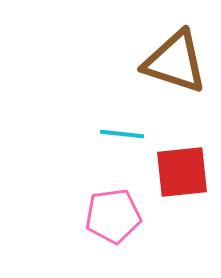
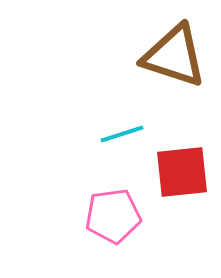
brown triangle: moved 1 px left, 6 px up
cyan line: rotated 24 degrees counterclockwise
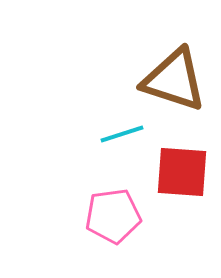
brown triangle: moved 24 px down
red square: rotated 10 degrees clockwise
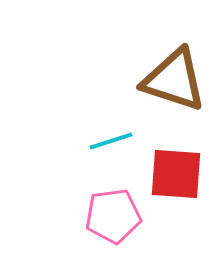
cyan line: moved 11 px left, 7 px down
red square: moved 6 px left, 2 px down
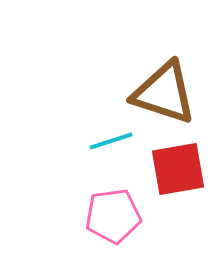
brown triangle: moved 10 px left, 13 px down
red square: moved 2 px right, 5 px up; rotated 14 degrees counterclockwise
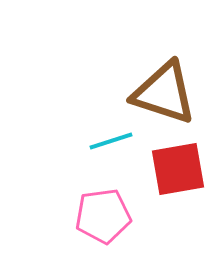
pink pentagon: moved 10 px left
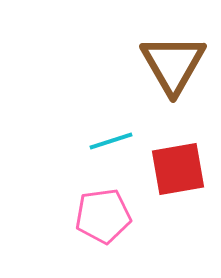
brown triangle: moved 9 px right, 29 px up; rotated 42 degrees clockwise
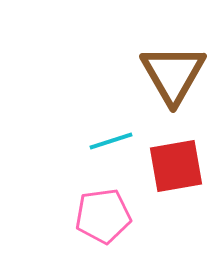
brown triangle: moved 10 px down
red square: moved 2 px left, 3 px up
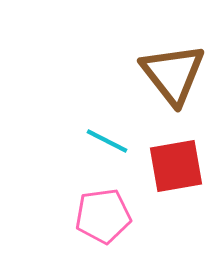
brown triangle: rotated 8 degrees counterclockwise
cyan line: moved 4 px left; rotated 45 degrees clockwise
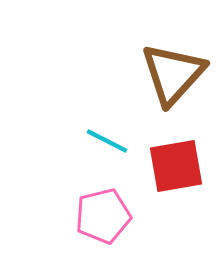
brown triangle: rotated 20 degrees clockwise
pink pentagon: rotated 6 degrees counterclockwise
